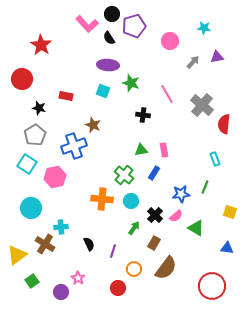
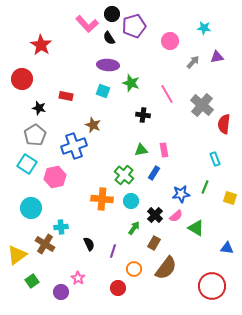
yellow square at (230, 212): moved 14 px up
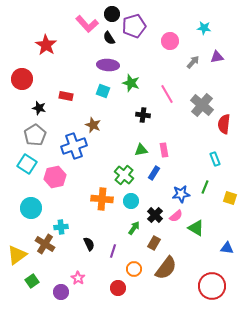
red star at (41, 45): moved 5 px right
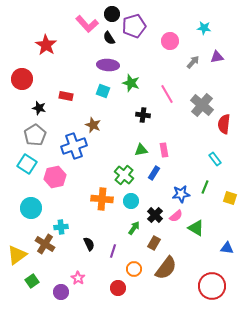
cyan rectangle at (215, 159): rotated 16 degrees counterclockwise
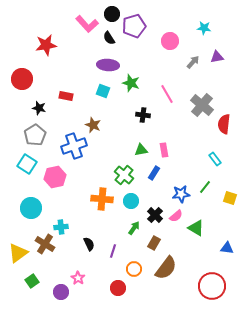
red star at (46, 45): rotated 30 degrees clockwise
green line at (205, 187): rotated 16 degrees clockwise
yellow triangle at (17, 255): moved 1 px right, 2 px up
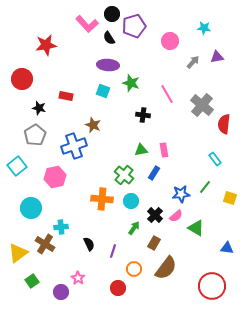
cyan square at (27, 164): moved 10 px left, 2 px down; rotated 18 degrees clockwise
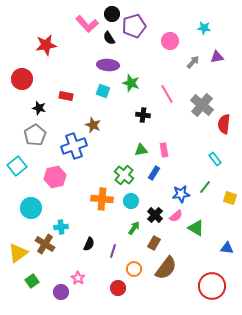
black semicircle at (89, 244): rotated 48 degrees clockwise
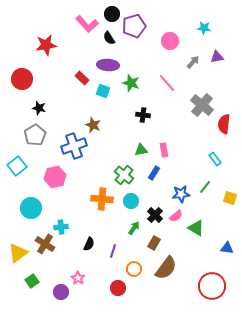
pink line at (167, 94): moved 11 px up; rotated 12 degrees counterclockwise
red rectangle at (66, 96): moved 16 px right, 18 px up; rotated 32 degrees clockwise
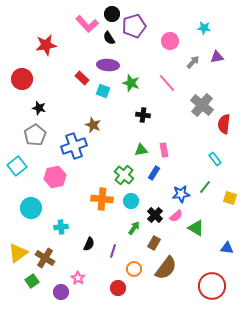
brown cross at (45, 244): moved 14 px down
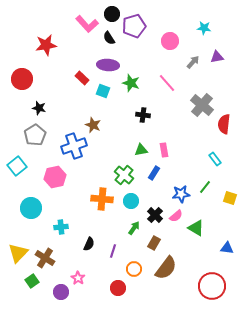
yellow triangle at (18, 253): rotated 10 degrees counterclockwise
